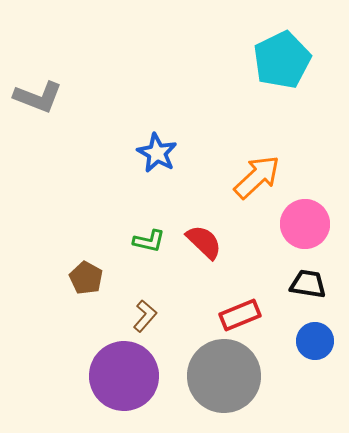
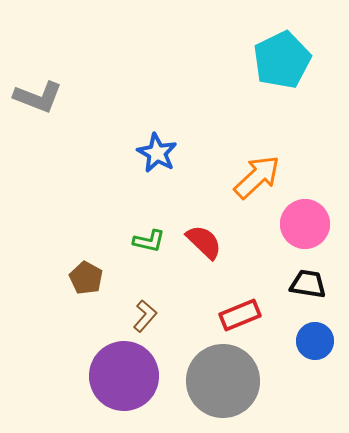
gray circle: moved 1 px left, 5 px down
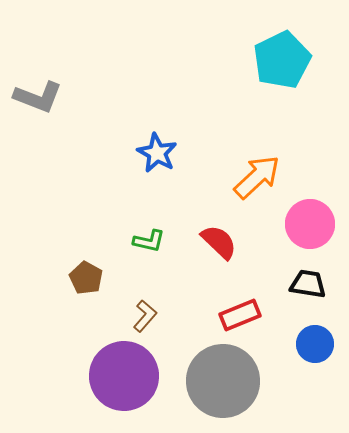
pink circle: moved 5 px right
red semicircle: moved 15 px right
blue circle: moved 3 px down
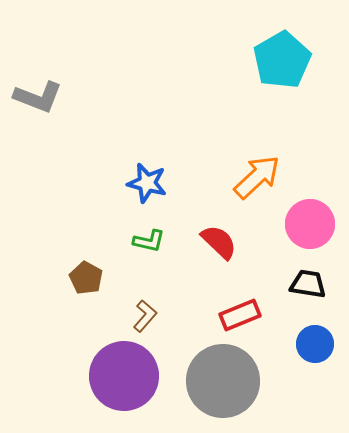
cyan pentagon: rotated 4 degrees counterclockwise
blue star: moved 10 px left, 30 px down; rotated 15 degrees counterclockwise
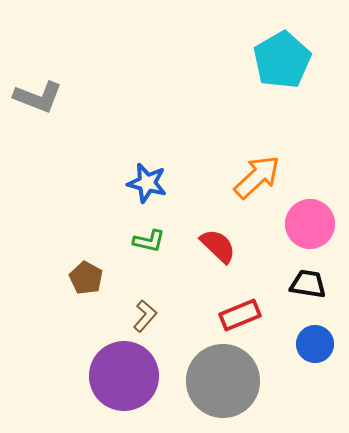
red semicircle: moved 1 px left, 4 px down
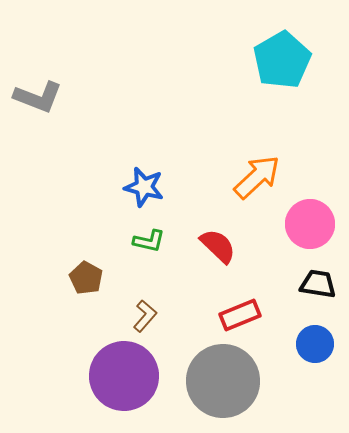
blue star: moved 3 px left, 4 px down
black trapezoid: moved 10 px right
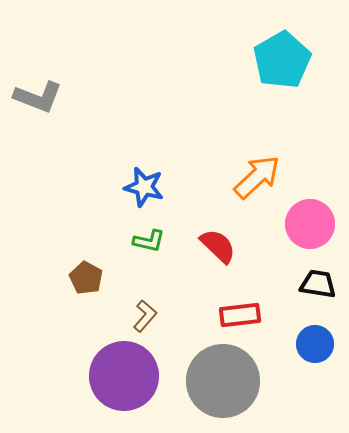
red rectangle: rotated 15 degrees clockwise
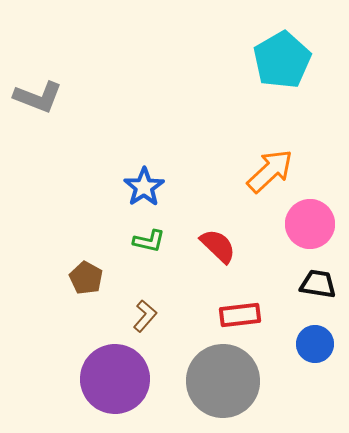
orange arrow: moved 13 px right, 6 px up
blue star: rotated 24 degrees clockwise
purple circle: moved 9 px left, 3 px down
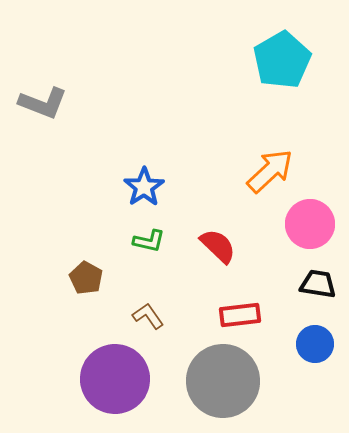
gray L-shape: moved 5 px right, 6 px down
brown L-shape: moved 3 px right; rotated 76 degrees counterclockwise
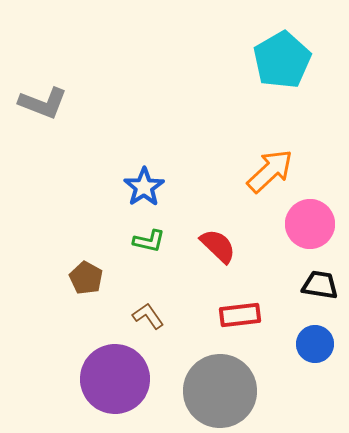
black trapezoid: moved 2 px right, 1 px down
gray circle: moved 3 px left, 10 px down
